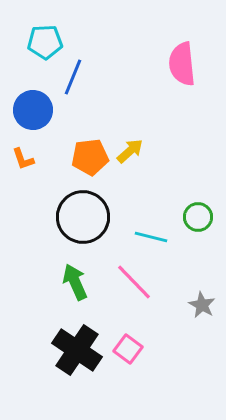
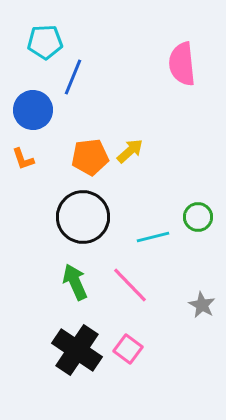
cyan line: moved 2 px right; rotated 28 degrees counterclockwise
pink line: moved 4 px left, 3 px down
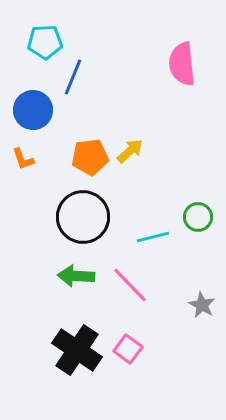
green arrow: moved 1 px right, 6 px up; rotated 63 degrees counterclockwise
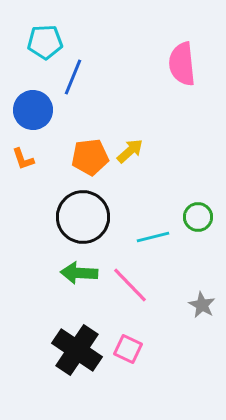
green arrow: moved 3 px right, 3 px up
pink square: rotated 12 degrees counterclockwise
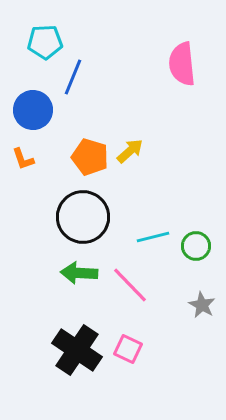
orange pentagon: rotated 24 degrees clockwise
green circle: moved 2 px left, 29 px down
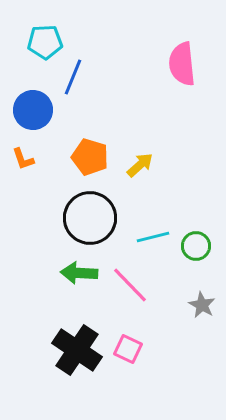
yellow arrow: moved 10 px right, 14 px down
black circle: moved 7 px right, 1 px down
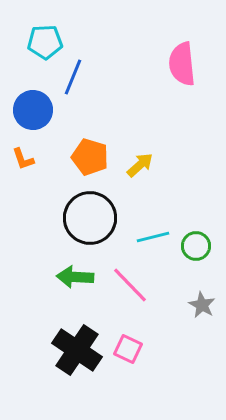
green arrow: moved 4 px left, 4 px down
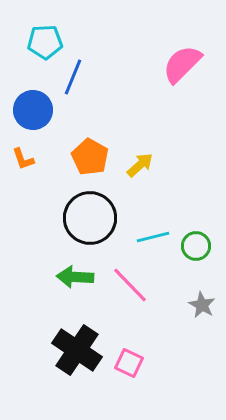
pink semicircle: rotated 51 degrees clockwise
orange pentagon: rotated 12 degrees clockwise
pink square: moved 1 px right, 14 px down
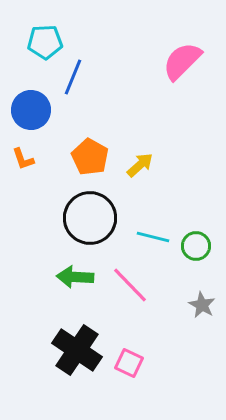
pink semicircle: moved 3 px up
blue circle: moved 2 px left
cyan line: rotated 28 degrees clockwise
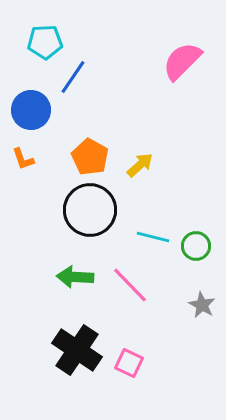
blue line: rotated 12 degrees clockwise
black circle: moved 8 px up
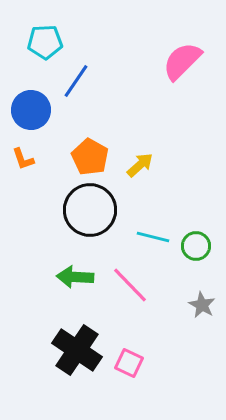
blue line: moved 3 px right, 4 px down
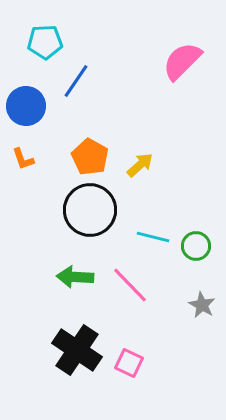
blue circle: moved 5 px left, 4 px up
